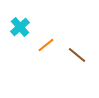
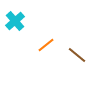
cyan cross: moved 5 px left, 6 px up
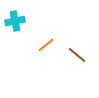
cyan cross: rotated 30 degrees clockwise
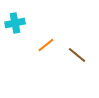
cyan cross: moved 2 px down
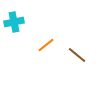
cyan cross: moved 1 px left, 1 px up
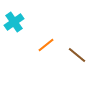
cyan cross: rotated 24 degrees counterclockwise
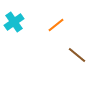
orange line: moved 10 px right, 20 px up
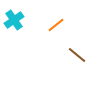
cyan cross: moved 2 px up
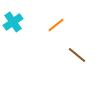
cyan cross: moved 1 px left, 2 px down
